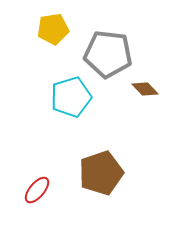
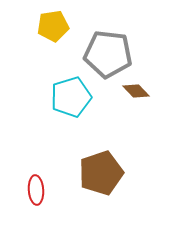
yellow pentagon: moved 3 px up
brown diamond: moved 9 px left, 2 px down
red ellipse: moved 1 px left; rotated 44 degrees counterclockwise
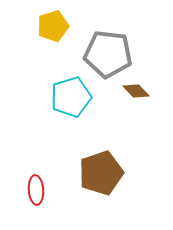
yellow pentagon: rotated 8 degrees counterclockwise
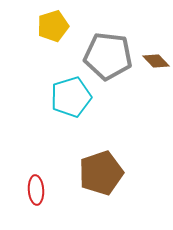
gray pentagon: moved 2 px down
brown diamond: moved 20 px right, 30 px up
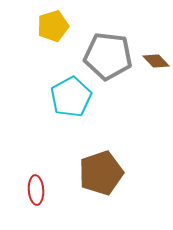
cyan pentagon: rotated 12 degrees counterclockwise
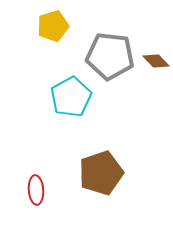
gray pentagon: moved 2 px right
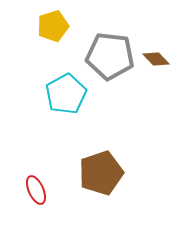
brown diamond: moved 2 px up
cyan pentagon: moved 5 px left, 3 px up
red ellipse: rotated 20 degrees counterclockwise
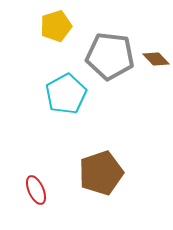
yellow pentagon: moved 3 px right
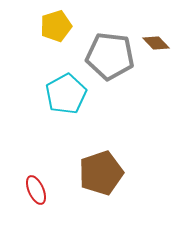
brown diamond: moved 16 px up
